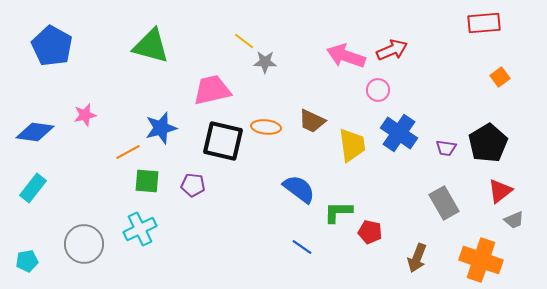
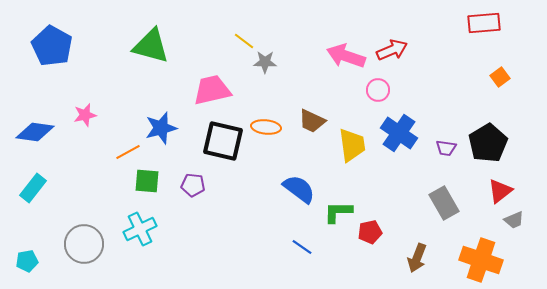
red pentagon: rotated 25 degrees counterclockwise
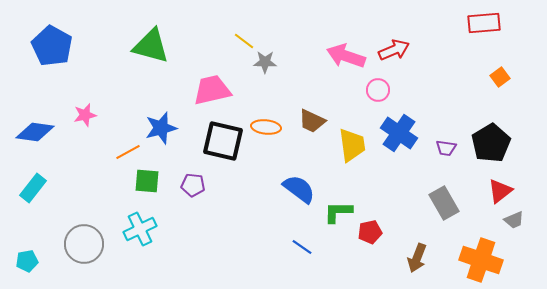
red arrow: moved 2 px right
black pentagon: moved 3 px right
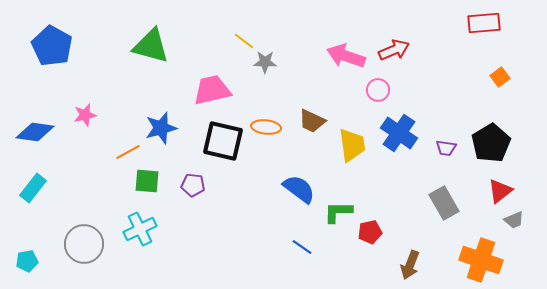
brown arrow: moved 7 px left, 7 px down
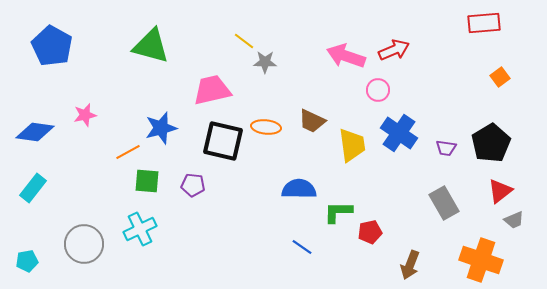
blue semicircle: rotated 36 degrees counterclockwise
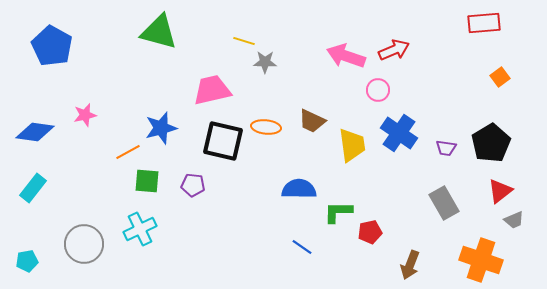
yellow line: rotated 20 degrees counterclockwise
green triangle: moved 8 px right, 14 px up
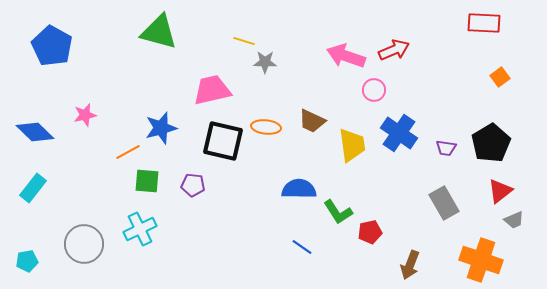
red rectangle: rotated 8 degrees clockwise
pink circle: moved 4 px left
blue diamond: rotated 36 degrees clockwise
green L-shape: rotated 124 degrees counterclockwise
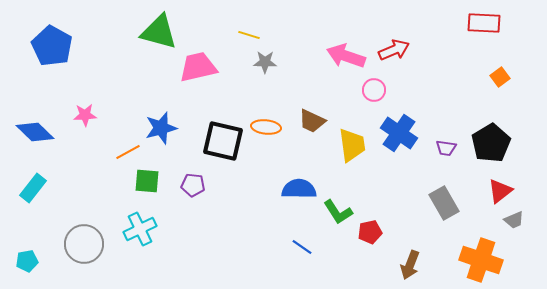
yellow line: moved 5 px right, 6 px up
pink trapezoid: moved 14 px left, 23 px up
pink star: rotated 10 degrees clockwise
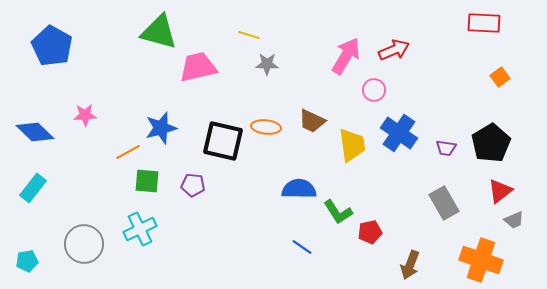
pink arrow: rotated 102 degrees clockwise
gray star: moved 2 px right, 2 px down
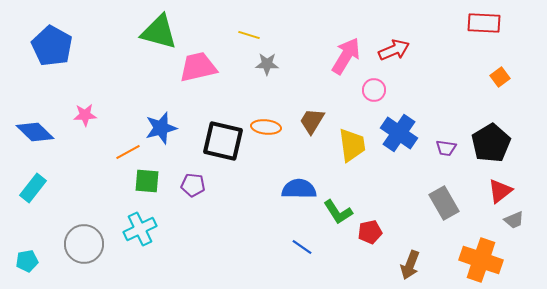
brown trapezoid: rotated 96 degrees clockwise
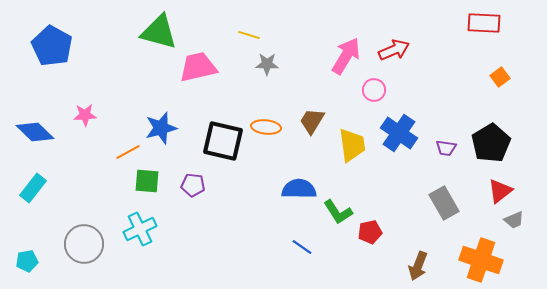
brown arrow: moved 8 px right, 1 px down
